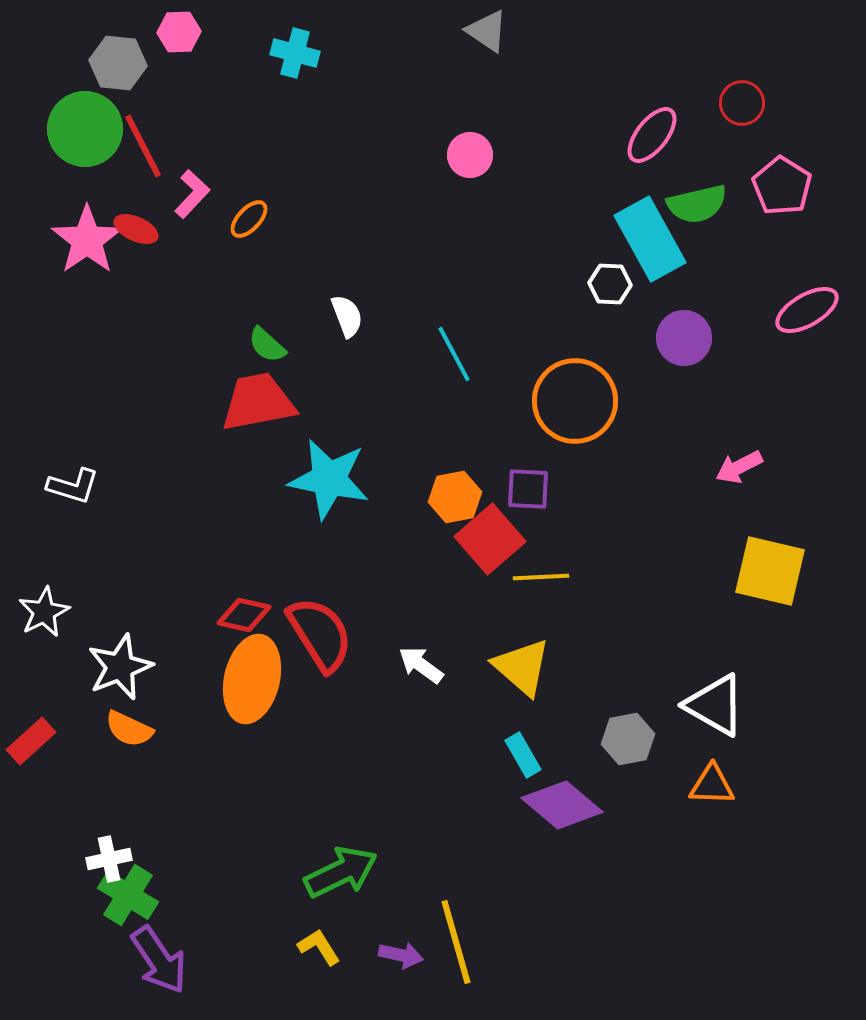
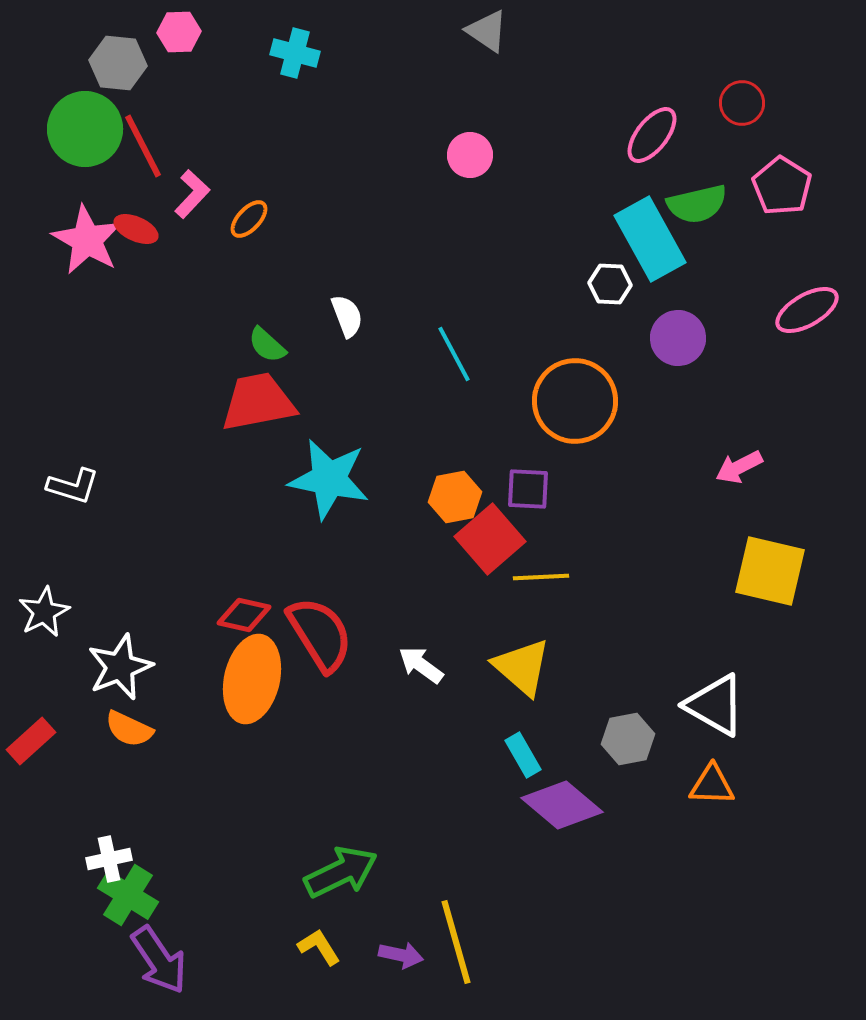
pink star at (87, 240): rotated 8 degrees counterclockwise
purple circle at (684, 338): moved 6 px left
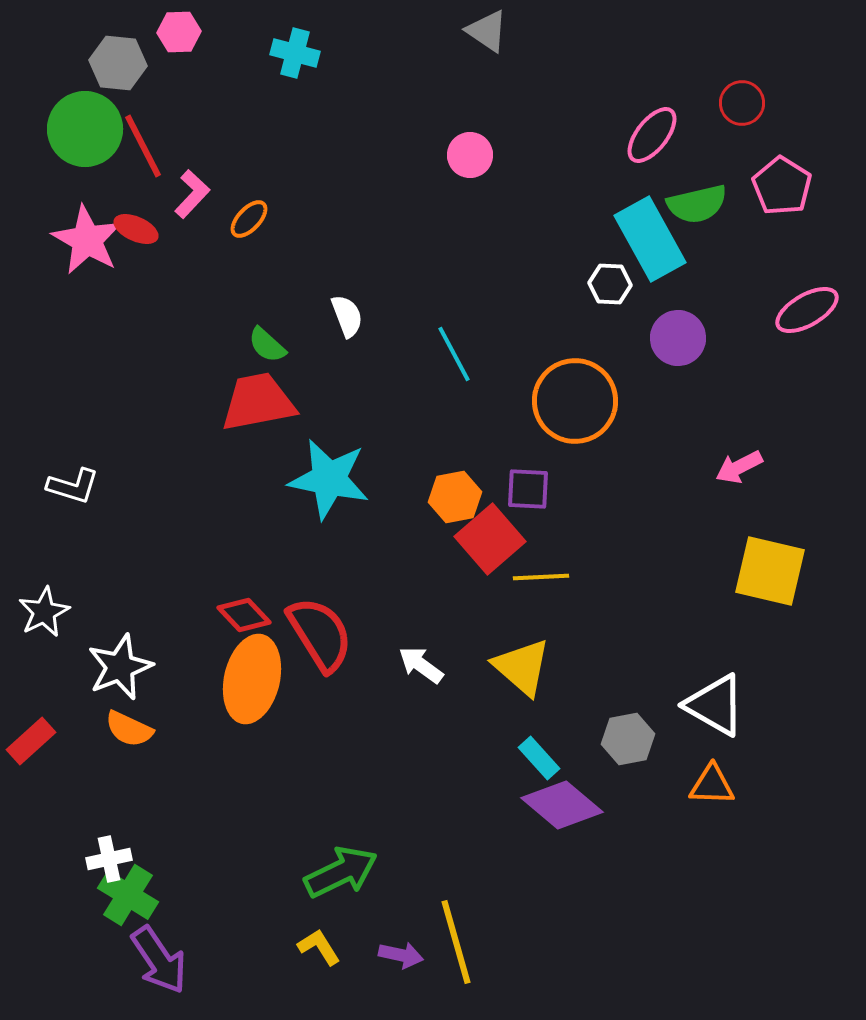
red diamond at (244, 615): rotated 34 degrees clockwise
cyan rectangle at (523, 755): moved 16 px right, 3 px down; rotated 12 degrees counterclockwise
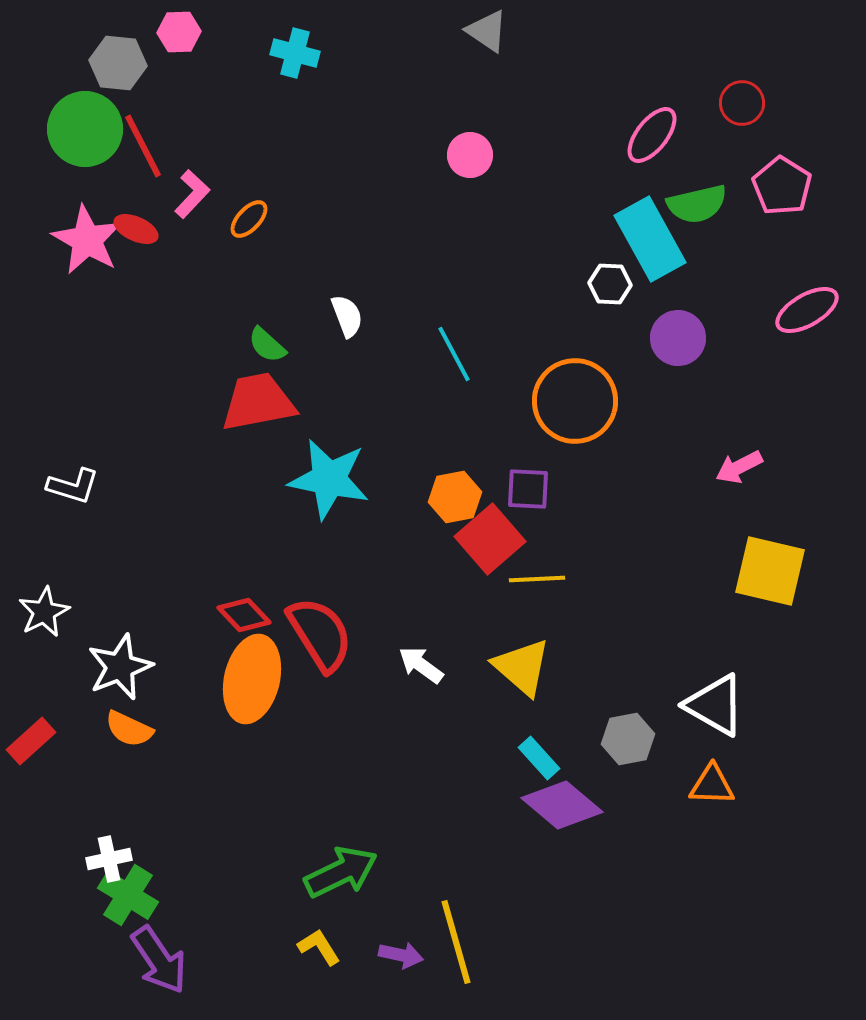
yellow line at (541, 577): moved 4 px left, 2 px down
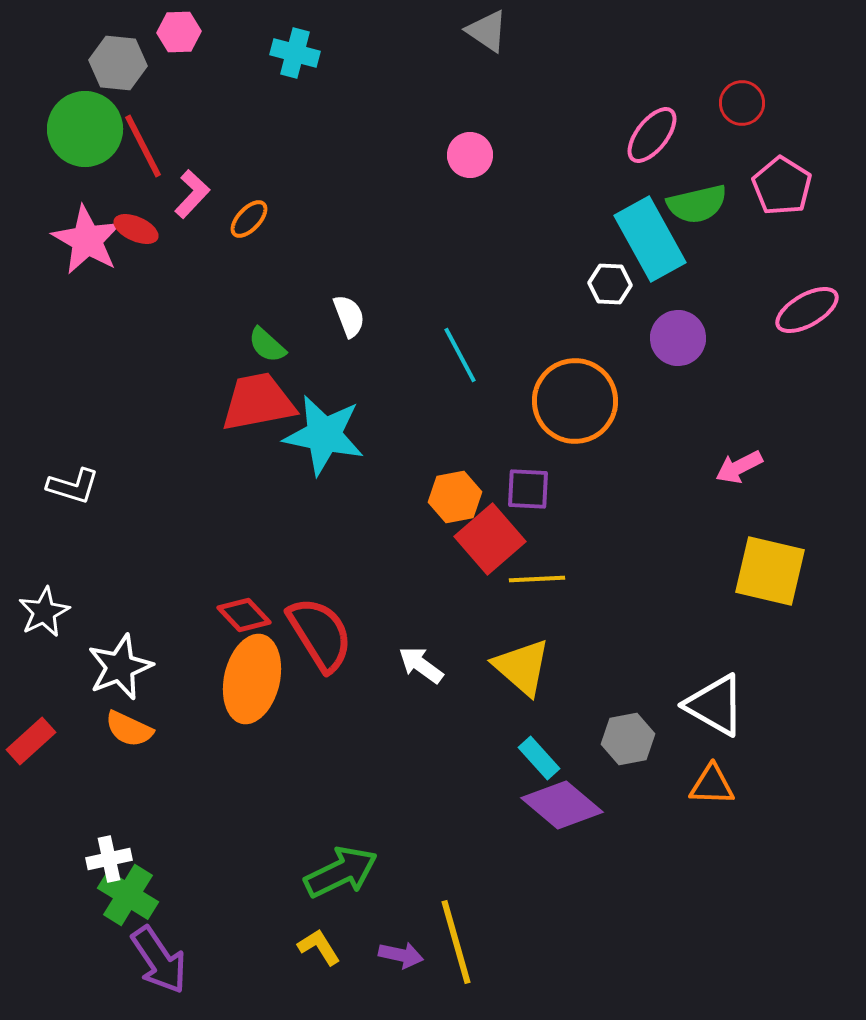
white semicircle at (347, 316): moved 2 px right
cyan line at (454, 354): moved 6 px right, 1 px down
cyan star at (329, 479): moved 5 px left, 44 px up
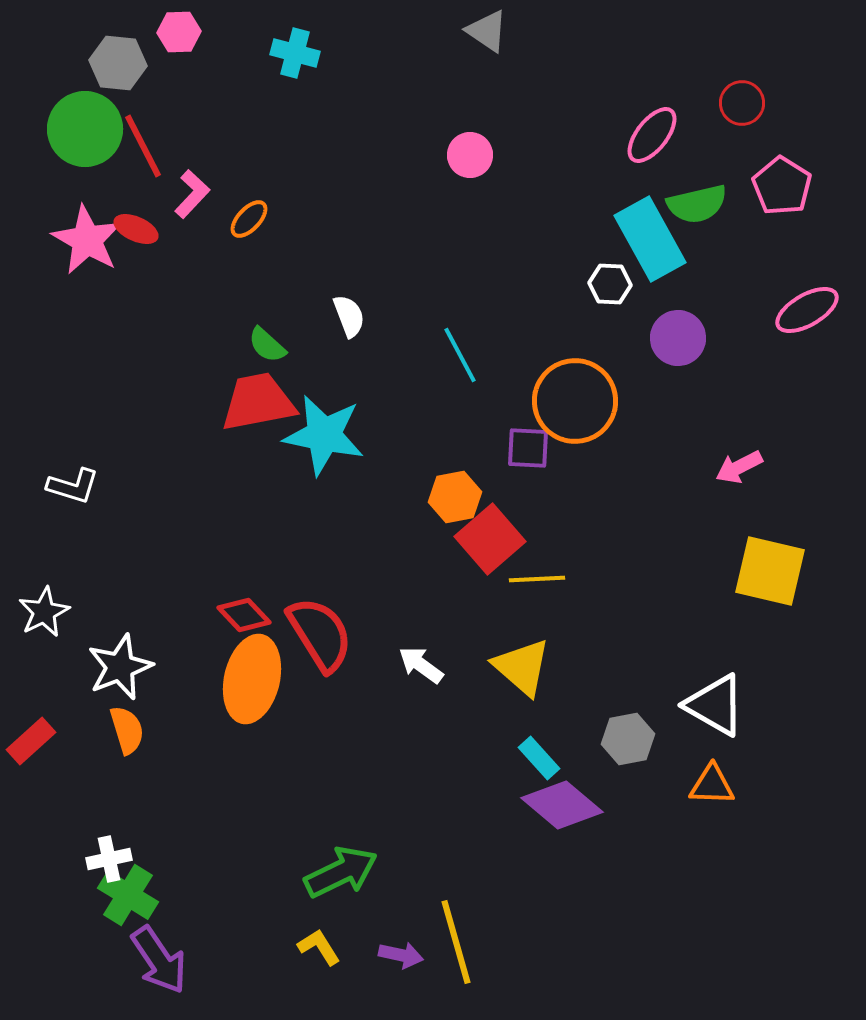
purple square at (528, 489): moved 41 px up
orange semicircle at (129, 729): moved 2 px left, 1 px down; rotated 132 degrees counterclockwise
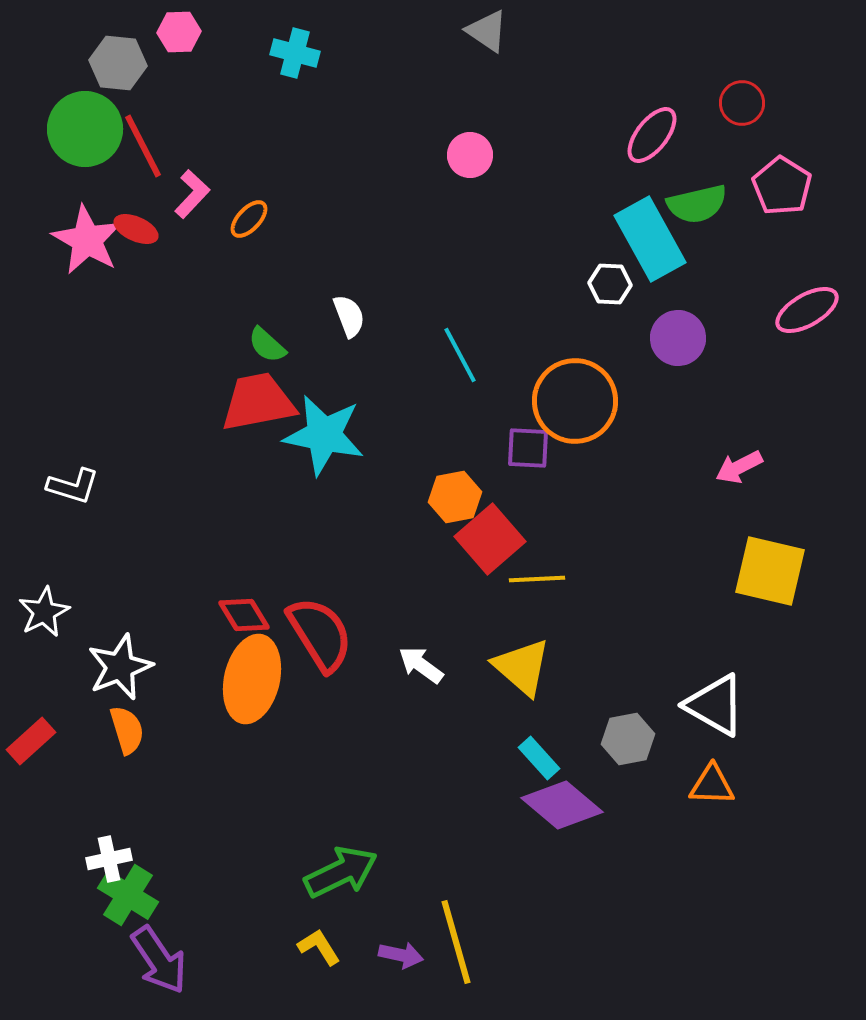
red diamond at (244, 615): rotated 12 degrees clockwise
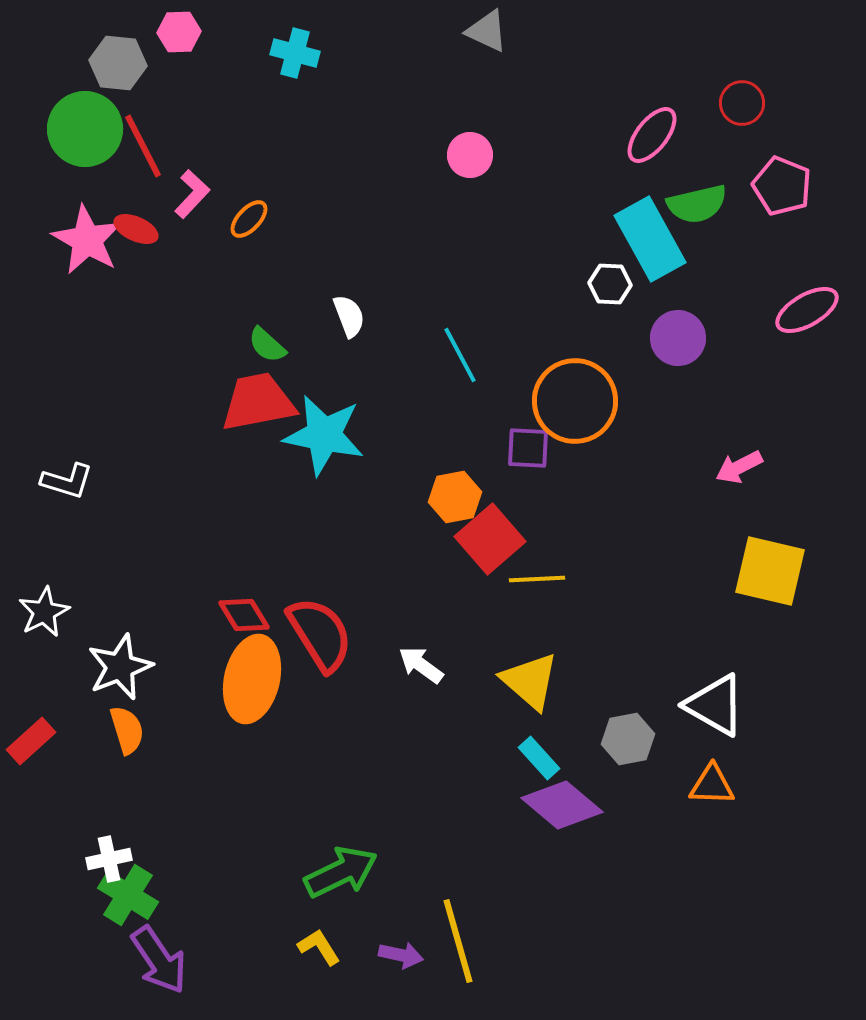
gray triangle at (487, 31): rotated 9 degrees counterclockwise
pink pentagon at (782, 186): rotated 10 degrees counterclockwise
white L-shape at (73, 486): moved 6 px left, 5 px up
yellow triangle at (522, 667): moved 8 px right, 14 px down
yellow line at (456, 942): moved 2 px right, 1 px up
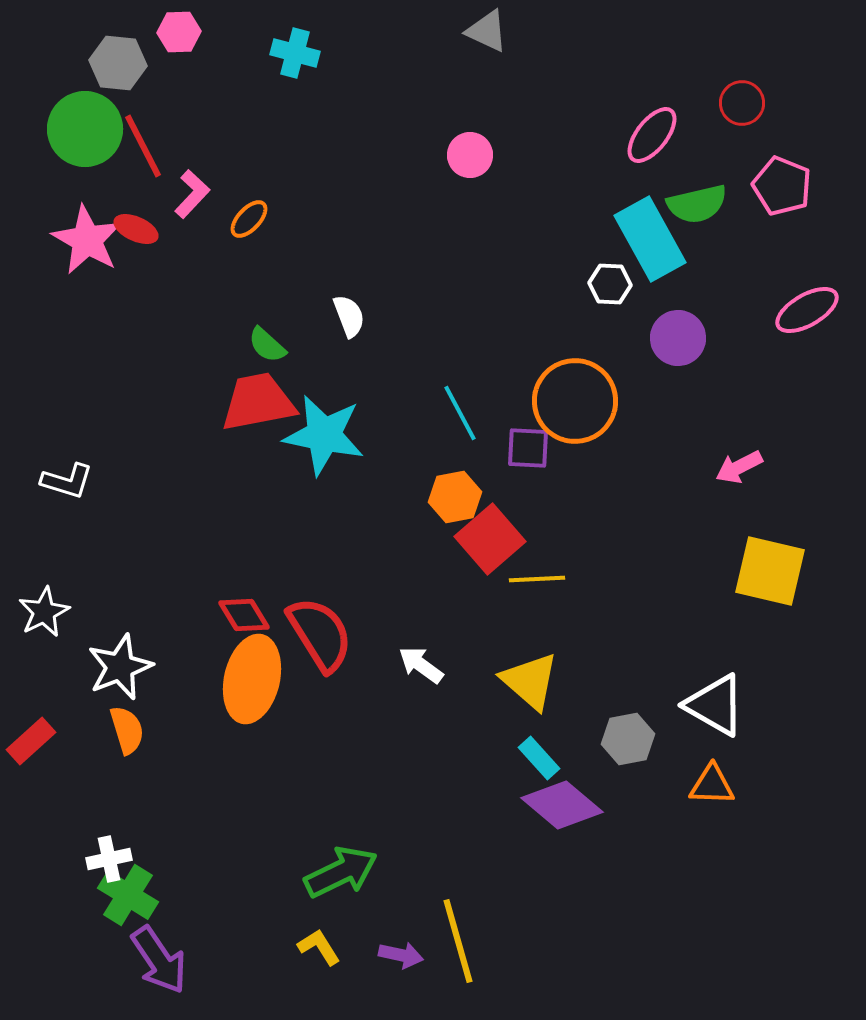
cyan line at (460, 355): moved 58 px down
